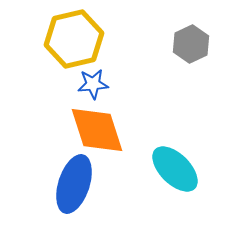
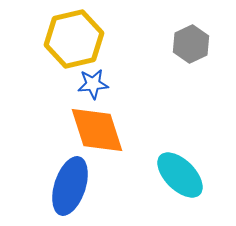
cyan ellipse: moved 5 px right, 6 px down
blue ellipse: moved 4 px left, 2 px down
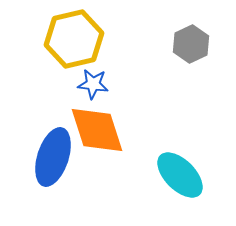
blue star: rotated 12 degrees clockwise
blue ellipse: moved 17 px left, 29 px up
